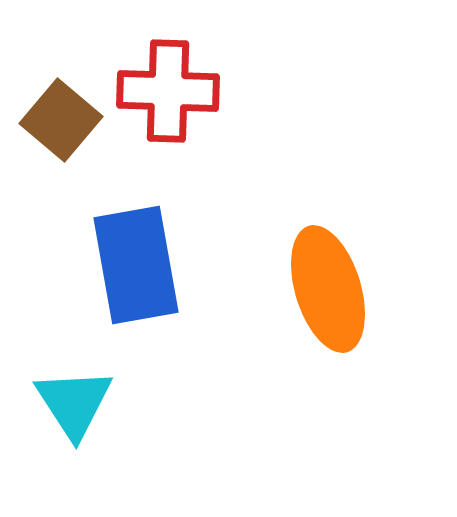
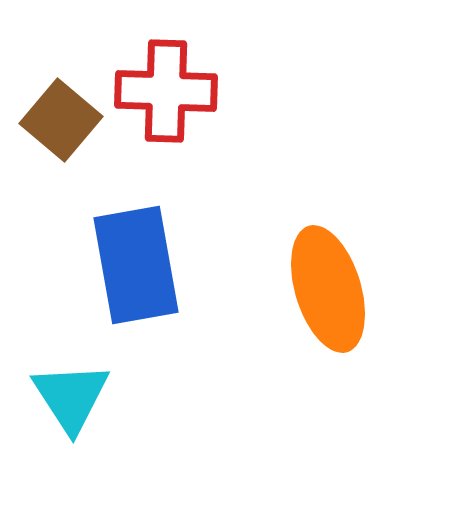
red cross: moved 2 px left
cyan triangle: moved 3 px left, 6 px up
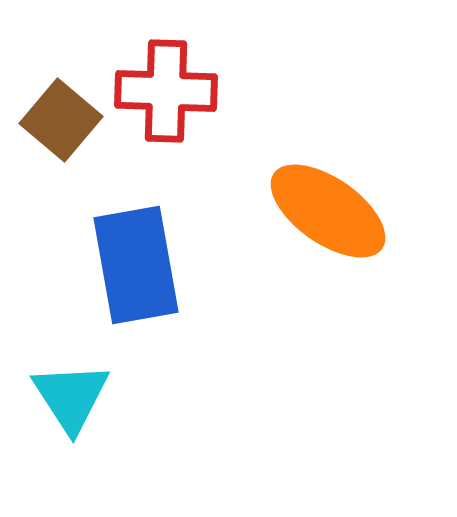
orange ellipse: moved 78 px up; rotated 38 degrees counterclockwise
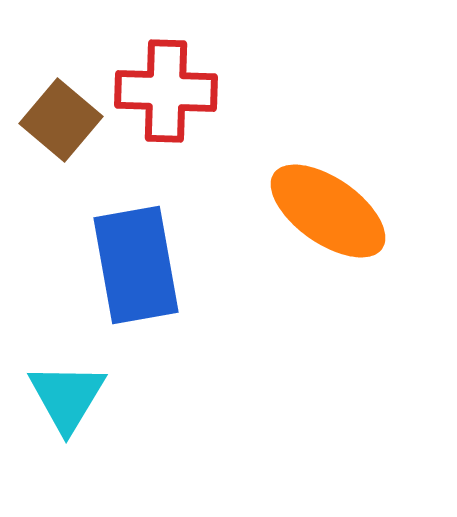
cyan triangle: moved 4 px left; rotated 4 degrees clockwise
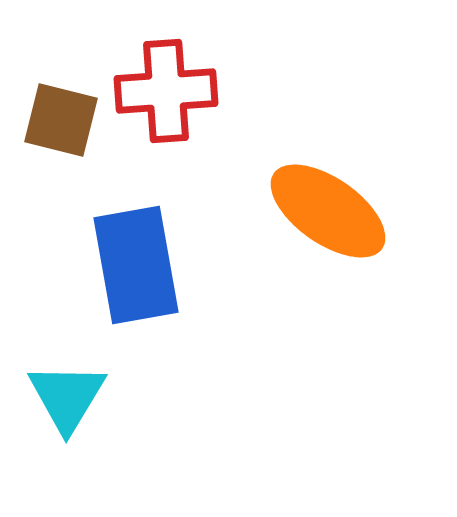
red cross: rotated 6 degrees counterclockwise
brown square: rotated 26 degrees counterclockwise
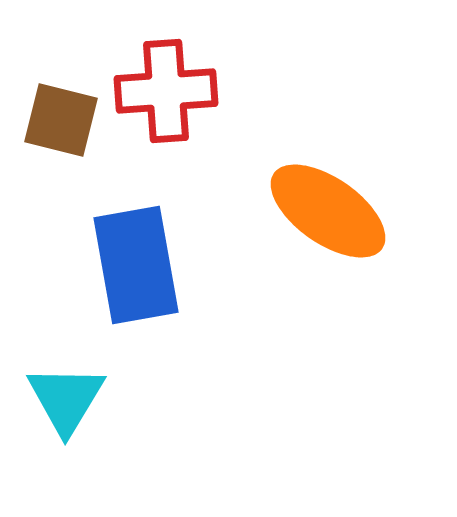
cyan triangle: moved 1 px left, 2 px down
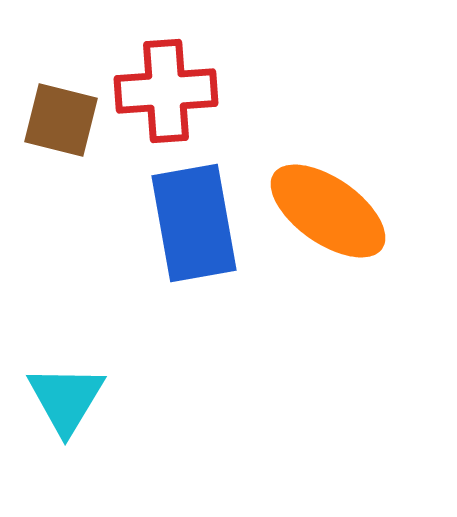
blue rectangle: moved 58 px right, 42 px up
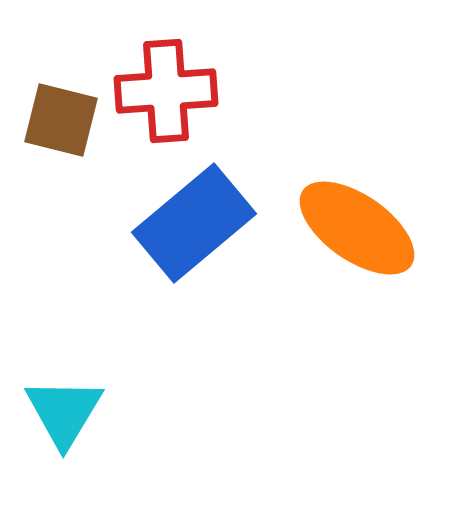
orange ellipse: moved 29 px right, 17 px down
blue rectangle: rotated 60 degrees clockwise
cyan triangle: moved 2 px left, 13 px down
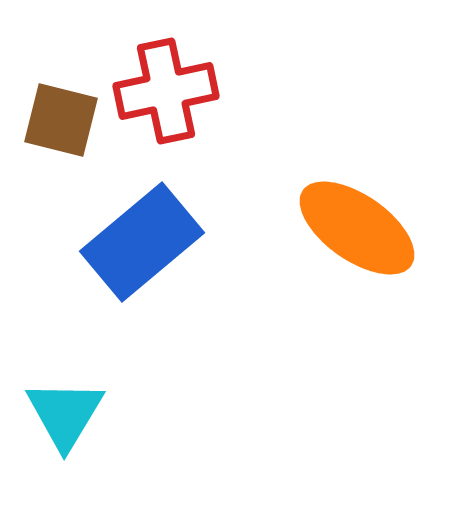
red cross: rotated 8 degrees counterclockwise
blue rectangle: moved 52 px left, 19 px down
cyan triangle: moved 1 px right, 2 px down
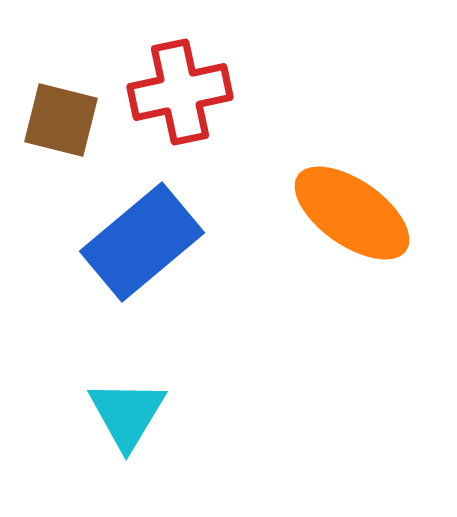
red cross: moved 14 px right, 1 px down
orange ellipse: moved 5 px left, 15 px up
cyan triangle: moved 62 px right
